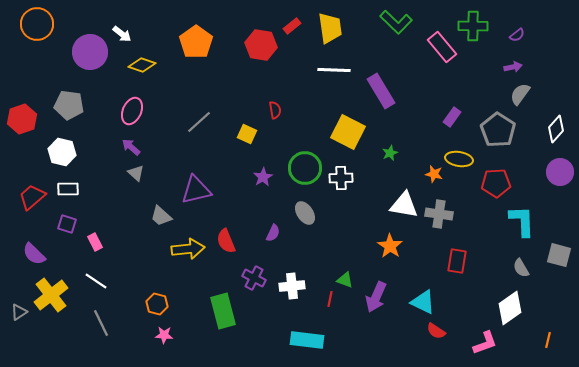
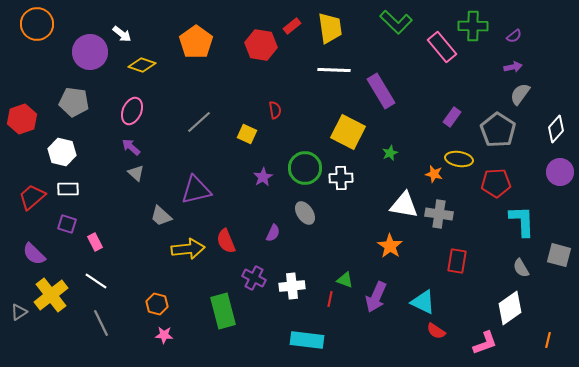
purple semicircle at (517, 35): moved 3 px left, 1 px down
gray pentagon at (69, 105): moved 5 px right, 3 px up
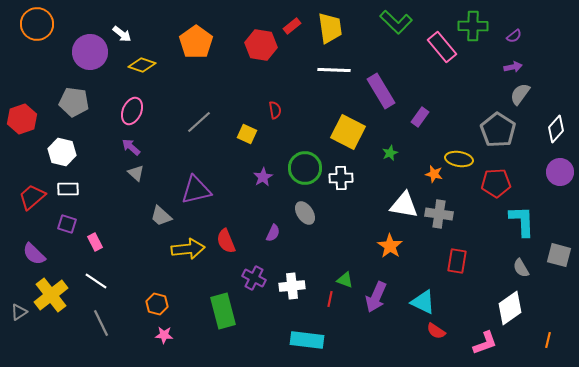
purple rectangle at (452, 117): moved 32 px left
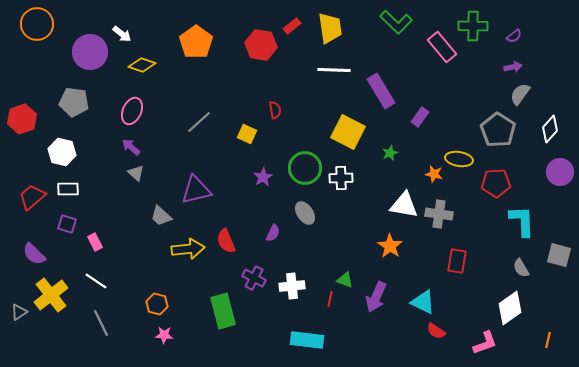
white diamond at (556, 129): moved 6 px left
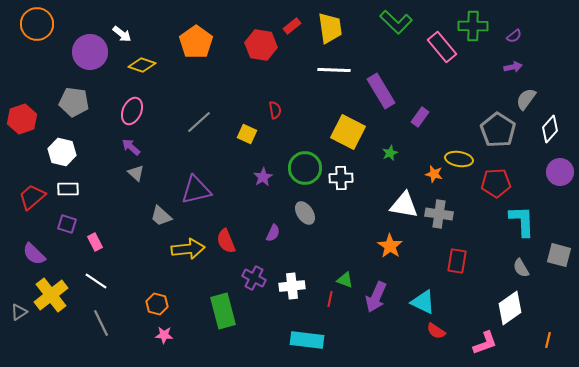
gray semicircle at (520, 94): moved 6 px right, 5 px down
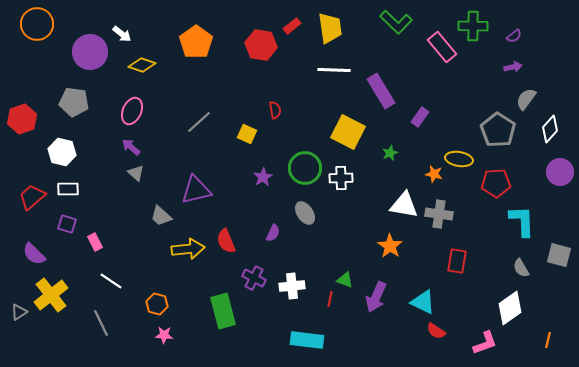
white line at (96, 281): moved 15 px right
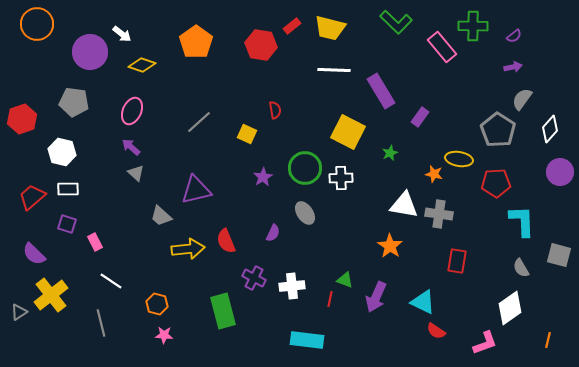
yellow trapezoid at (330, 28): rotated 112 degrees clockwise
gray semicircle at (526, 99): moved 4 px left
gray line at (101, 323): rotated 12 degrees clockwise
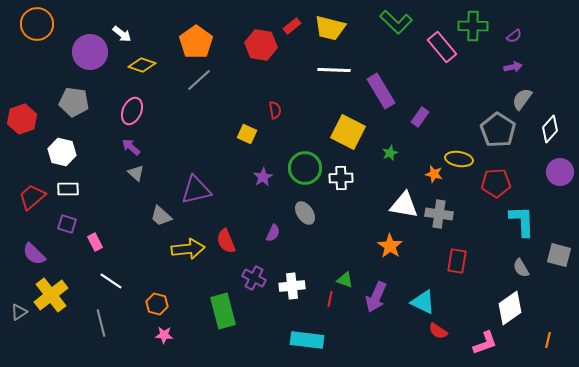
gray line at (199, 122): moved 42 px up
red semicircle at (436, 331): moved 2 px right
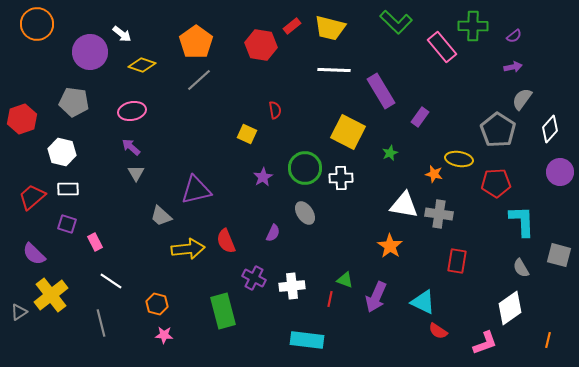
pink ellipse at (132, 111): rotated 56 degrees clockwise
gray triangle at (136, 173): rotated 18 degrees clockwise
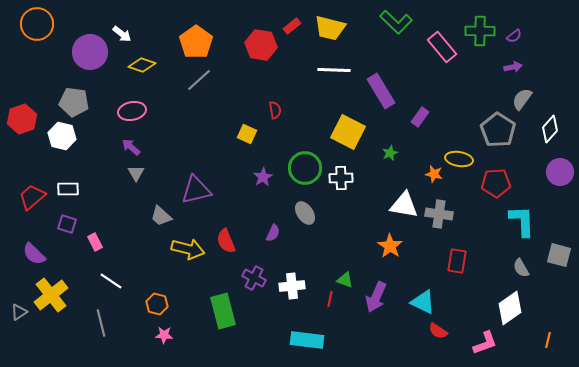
green cross at (473, 26): moved 7 px right, 5 px down
white hexagon at (62, 152): moved 16 px up
yellow arrow at (188, 249): rotated 20 degrees clockwise
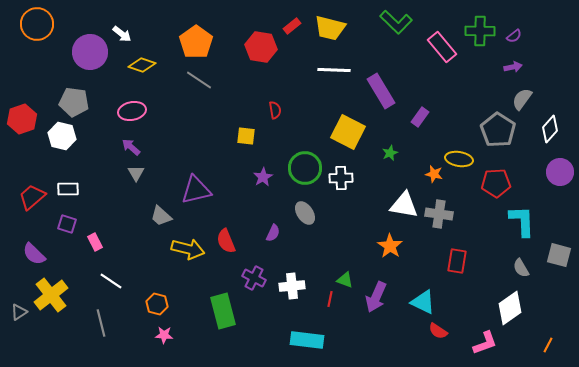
red hexagon at (261, 45): moved 2 px down
gray line at (199, 80): rotated 76 degrees clockwise
yellow square at (247, 134): moved 1 px left, 2 px down; rotated 18 degrees counterclockwise
orange line at (548, 340): moved 5 px down; rotated 14 degrees clockwise
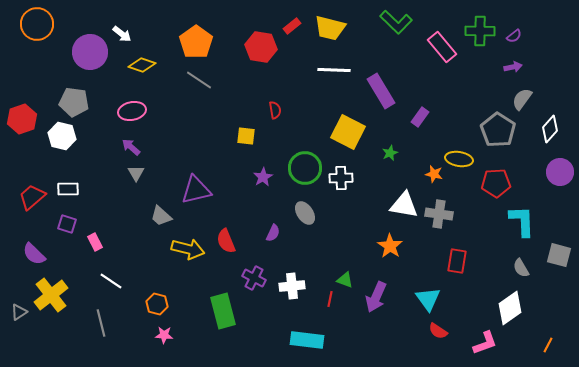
cyan triangle at (423, 302): moved 5 px right, 3 px up; rotated 28 degrees clockwise
